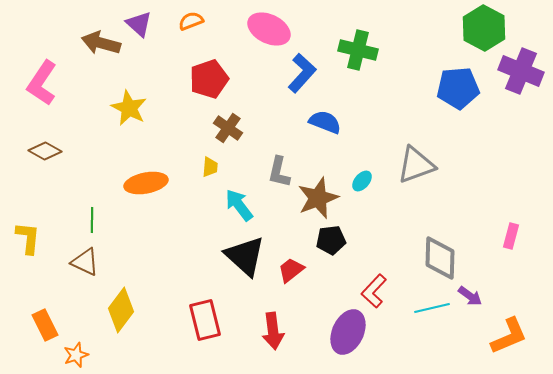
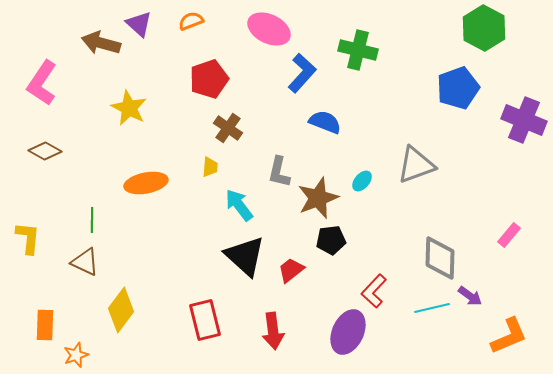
purple cross: moved 3 px right, 49 px down
blue pentagon: rotated 15 degrees counterclockwise
pink rectangle: moved 2 px left, 1 px up; rotated 25 degrees clockwise
orange rectangle: rotated 28 degrees clockwise
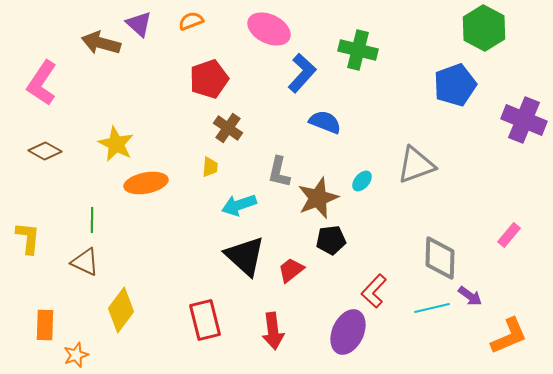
blue pentagon: moved 3 px left, 3 px up
yellow star: moved 13 px left, 36 px down
cyan arrow: rotated 72 degrees counterclockwise
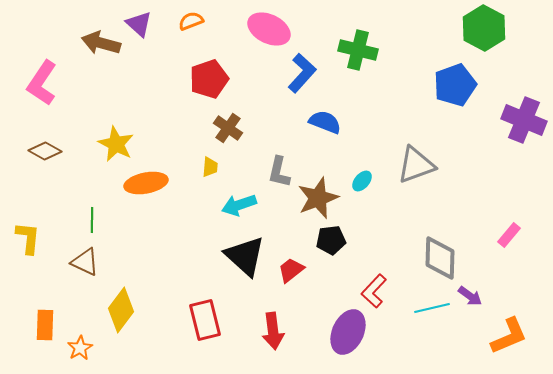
orange star: moved 4 px right, 7 px up; rotated 10 degrees counterclockwise
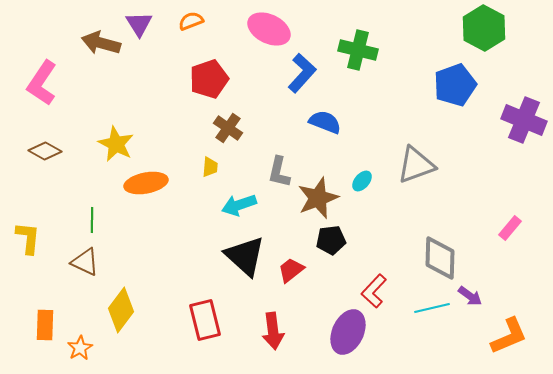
purple triangle: rotated 16 degrees clockwise
pink rectangle: moved 1 px right, 7 px up
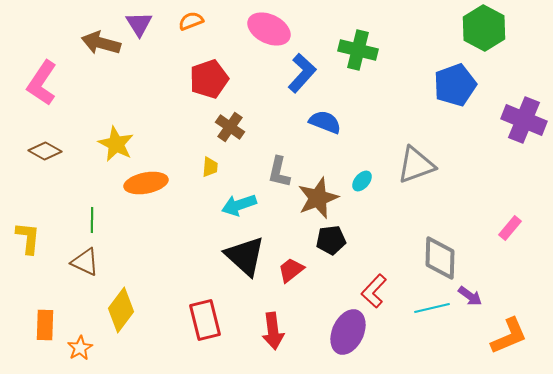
brown cross: moved 2 px right, 1 px up
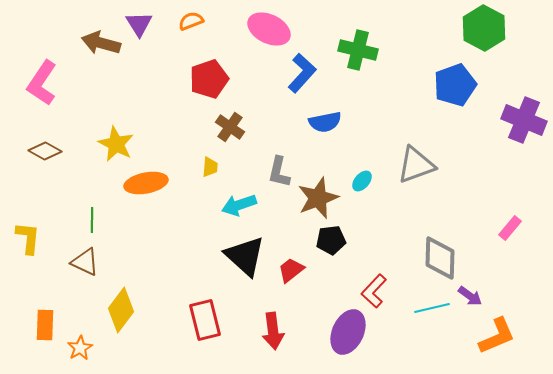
blue semicircle: rotated 148 degrees clockwise
orange L-shape: moved 12 px left
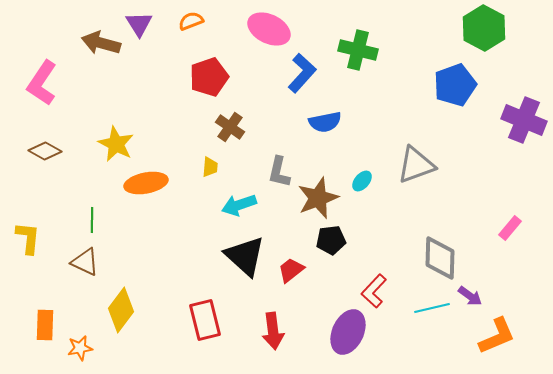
red pentagon: moved 2 px up
orange star: rotated 20 degrees clockwise
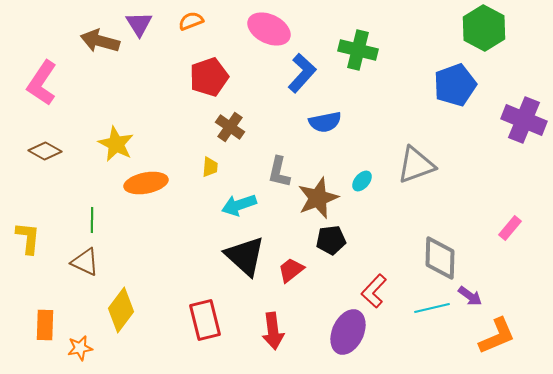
brown arrow: moved 1 px left, 2 px up
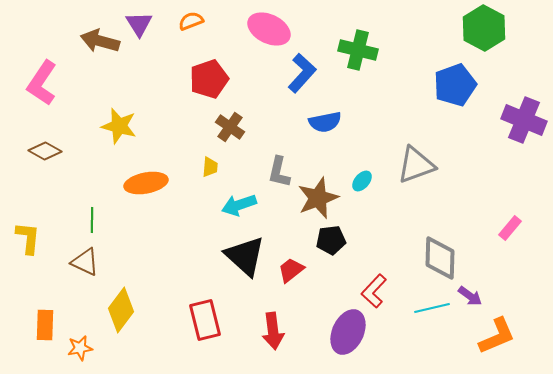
red pentagon: moved 2 px down
yellow star: moved 3 px right, 18 px up; rotated 12 degrees counterclockwise
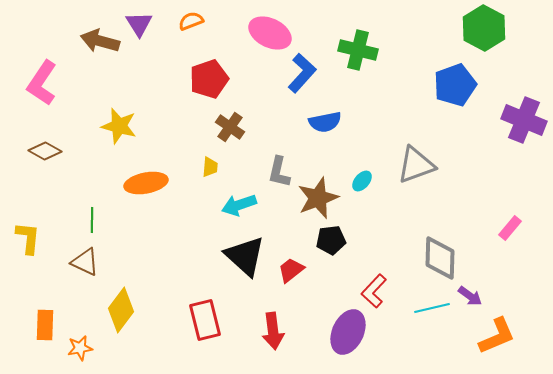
pink ellipse: moved 1 px right, 4 px down
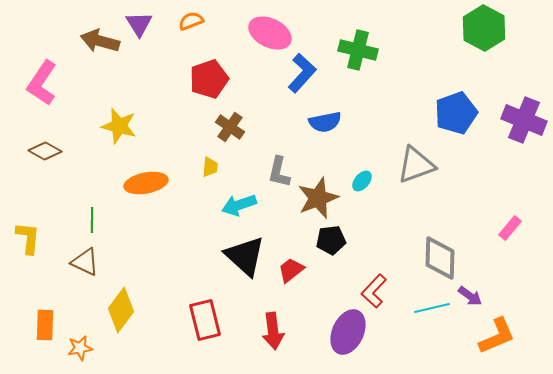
blue pentagon: moved 1 px right, 28 px down
